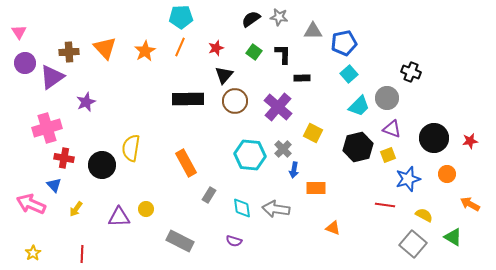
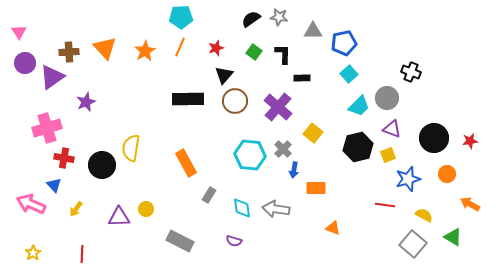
yellow square at (313, 133): rotated 12 degrees clockwise
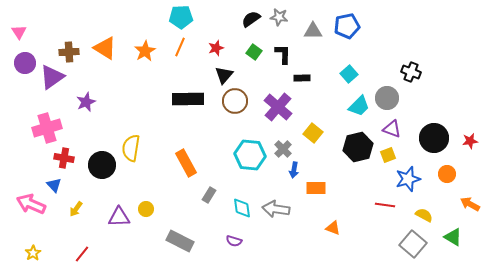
blue pentagon at (344, 43): moved 3 px right, 17 px up
orange triangle at (105, 48): rotated 15 degrees counterclockwise
red line at (82, 254): rotated 36 degrees clockwise
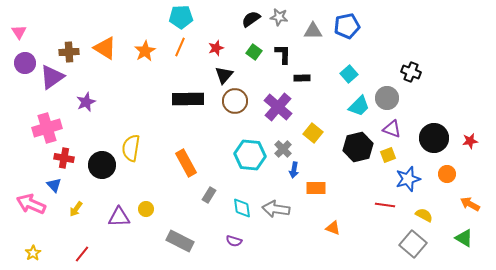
green triangle at (453, 237): moved 11 px right, 1 px down
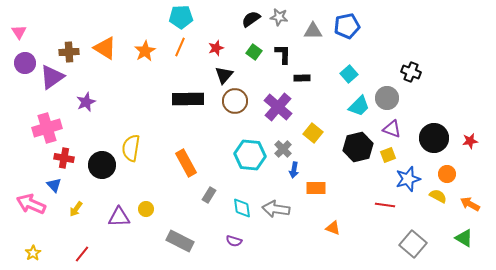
yellow semicircle at (424, 215): moved 14 px right, 19 px up
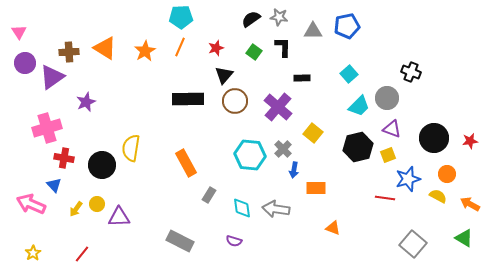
black L-shape at (283, 54): moved 7 px up
red line at (385, 205): moved 7 px up
yellow circle at (146, 209): moved 49 px left, 5 px up
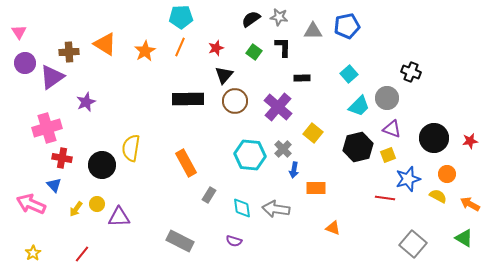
orange triangle at (105, 48): moved 4 px up
red cross at (64, 158): moved 2 px left
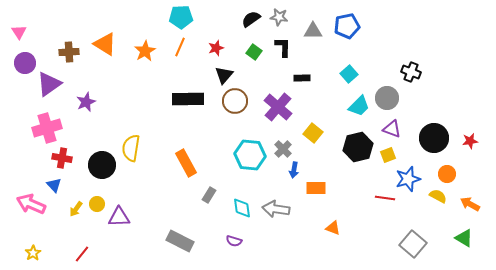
purple triangle at (52, 77): moved 3 px left, 7 px down
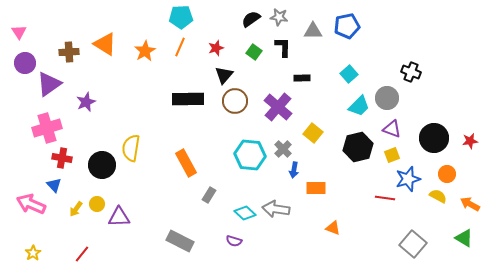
yellow square at (388, 155): moved 4 px right
cyan diamond at (242, 208): moved 3 px right, 5 px down; rotated 40 degrees counterclockwise
